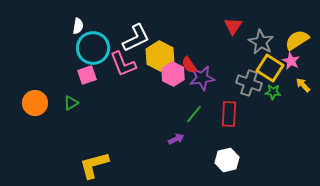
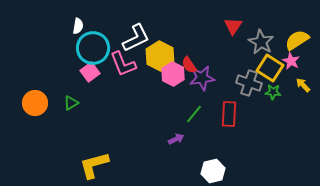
pink square: moved 3 px right, 3 px up; rotated 18 degrees counterclockwise
white hexagon: moved 14 px left, 11 px down
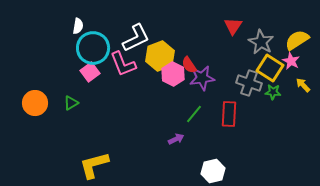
yellow hexagon: rotated 12 degrees clockwise
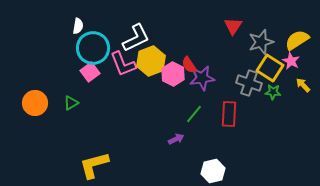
gray star: rotated 25 degrees clockwise
yellow hexagon: moved 9 px left, 5 px down
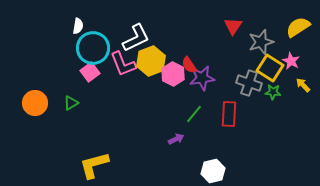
yellow semicircle: moved 1 px right, 13 px up
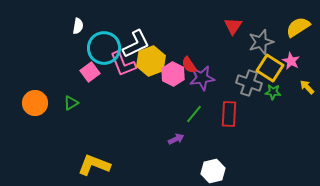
white L-shape: moved 6 px down
cyan circle: moved 11 px right
yellow arrow: moved 4 px right, 2 px down
yellow L-shape: rotated 36 degrees clockwise
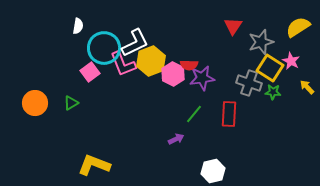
white L-shape: moved 1 px left, 1 px up
red semicircle: rotated 54 degrees counterclockwise
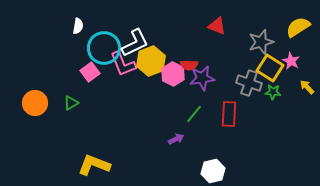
red triangle: moved 16 px left; rotated 42 degrees counterclockwise
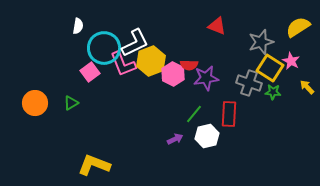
purple star: moved 4 px right
purple arrow: moved 1 px left
white hexagon: moved 6 px left, 35 px up
